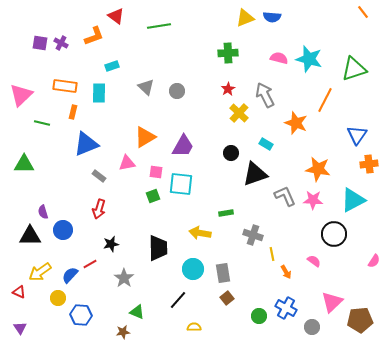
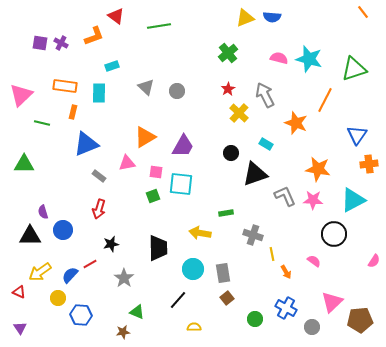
green cross at (228, 53): rotated 36 degrees counterclockwise
green circle at (259, 316): moved 4 px left, 3 px down
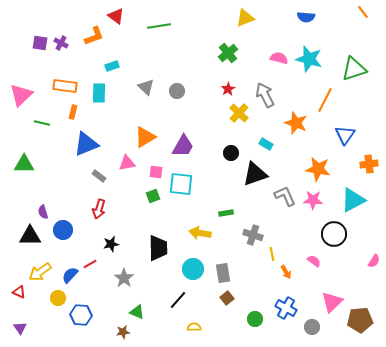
blue semicircle at (272, 17): moved 34 px right
blue triangle at (357, 135): moved 12 px left
